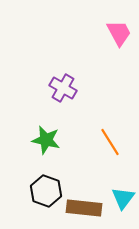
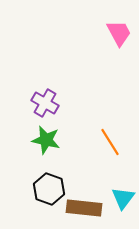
purple cross: moved 18 px left, 15 px down
black hexagon: moved 3 px right, 2 px up
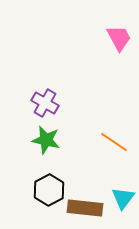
pink trapezoid: moved 5 px down
orange line: moved 4 px right; rotated 24 degrees counterclockwise
black hexagon: moved 1 px down; rotated 12 degrees clockwise
brown rectangle: moved 1 px right
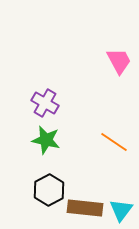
pink trapezoid: moved 23 px down
cyan triangle: moved 2 px left, 12 px down
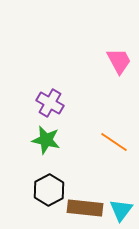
purple cross: moved 5 px right
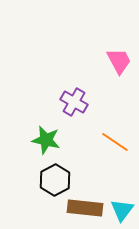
purple cross: moved 24 px right, 1 px up
orange line: moved 1 px right
black hexagon: moved 6 px right, 10 px up
cyan triangle: moved 1 px right
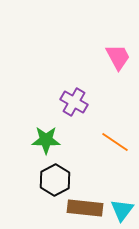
pink trapezoid: moved 1 px left, 4 px up
green star: rotated 12 degrees counterclockwise
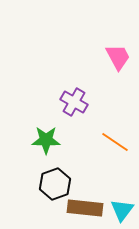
black hexagon: moved 4 px down; rotated 8 degrees clockwise
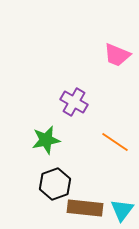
pink trapezoid: moved 1 px left, 2 px up; rotated 140 degrees clockwise
green star: rotated 12 degrees counterclockwise
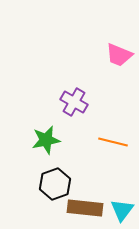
pink trapezoid: moved 2 px right
orange line: moved 2 px left; rotated 20 degrees counterclockwise
